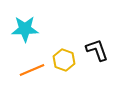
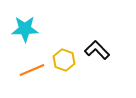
black L-shape: rotated 25 degrees counterclockwise
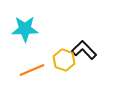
black L-shape: moved 13 px left
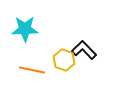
orange line: rotated 35 degrees clockwise
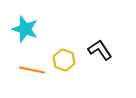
cyan star: rotated 20 degrees clockwise
black L-shape: moved 16 px right; rotated 10 degrees clockwise
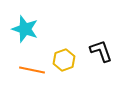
black L-shape: moved 1 px right, 1 px down; rotated 15 degrees clockwise
yellow hexagon: rotated 20 degrees clockwise
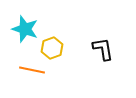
black L-shape: moved 2 px right, 2 px up; rotated 10 degrees clockwise
yellow hexagon: moved 12 px left, 12 px up
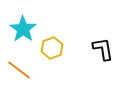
cyan star: moved 2 px left; rotated 16 degrees clockwise
orange line: moved 13 px left; rotated 25 degrees clockwise
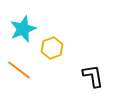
cyan star: rotated 16 degrees clockwise
black L-shape: moved 10 px left, 27 px down
